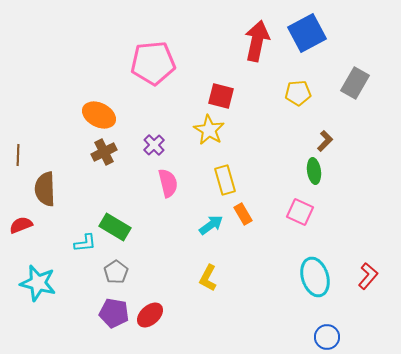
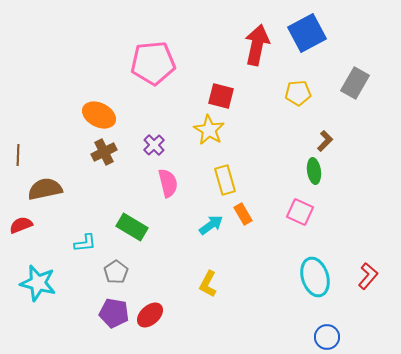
red arrow: moved 4 px down
brown semicircle: rotated 80 degrees clockwise
green rectangle: moved 17 px right
yellow L-shape: moved 6 px down
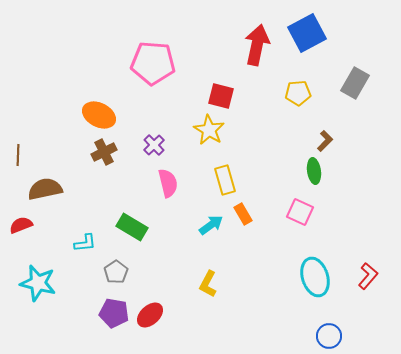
pink pentagon: rotated 9 degrees clockwise
blue circle: moved 2 px right, 1 px up
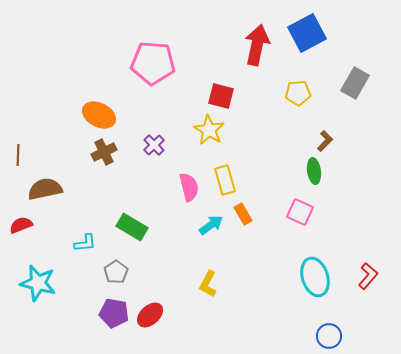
pink semicircle: moved 21 px right, 4 px down
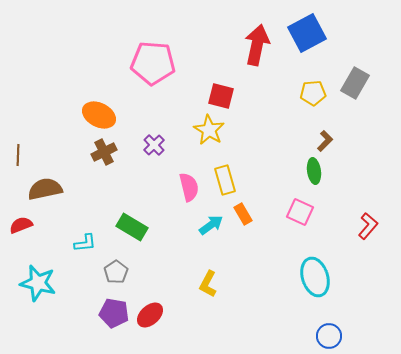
yellow pentagon: moved 15 px right
red L-shape: moved 50 px up
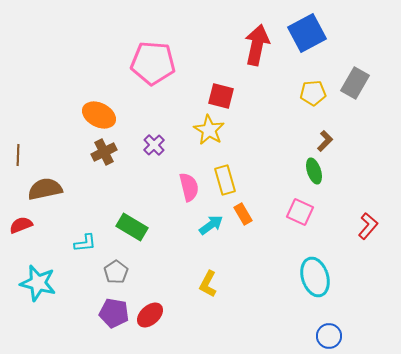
green ellipse: rotated 10 degrees counterclockwise
